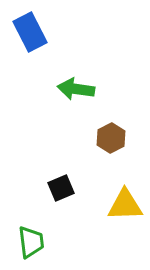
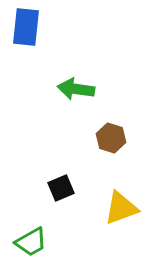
blue rectangle: moved 4 px left, 5 px up; rotated 33 degrees clockwise
brown hexagon: rotated 16 degrees counterclockwise
yellow triangle: moved 4 px left, 3 px down; rotated 18 degrees counterclockwise
green trapezoid: rotated 68 degrees clockwise
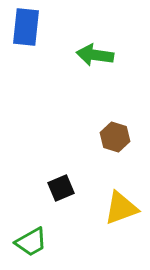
green arrow: moved 19 px right, 34 px up
brown hexagon: moved 4 px right, 1 px up
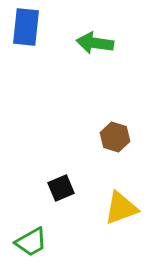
green arrow: moved 12 px up
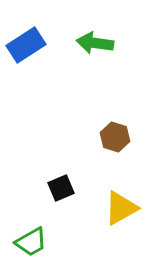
blue rectangle: moved 18 px down; rotated 51 degrees clockwise
yellow triangle: rotated 9 degrees counterclockwise
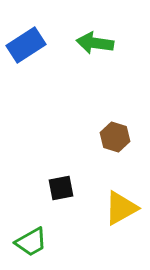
black square: rotated 12 degrees clockwise
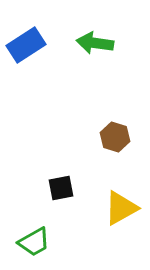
green trapezoid: moved 3 px right
